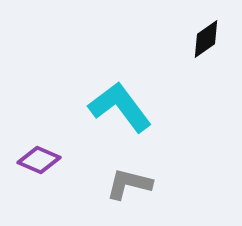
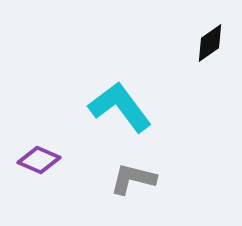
black diamond: moved 4 px right, 4 px down
gray L-shape: moved 4 px right, 5 px up
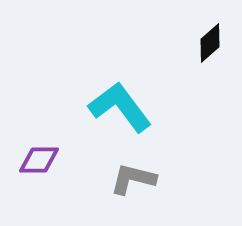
black diamond: rotated 6 degrees counterclockwise
purple diamond: rotated 24 degrees counterclockwise
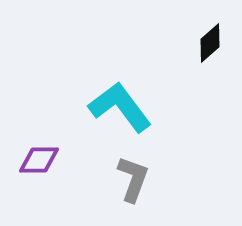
gray L-shape: rotated 96 degrees clockwise
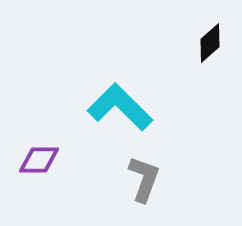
cyan L-shape: rotated 8 degrees counterclockwise
gray L-shape: moved 11 px right
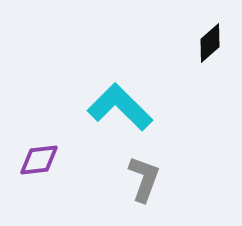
purple diamond: rotated 6 degrees counterclockwise
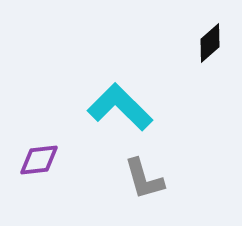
gray L-shape: rotated 144 degrees clockwise
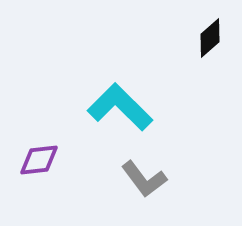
black diamond: moved 5 px up
gray L-shape: rotated 21 degrees counterclockwise
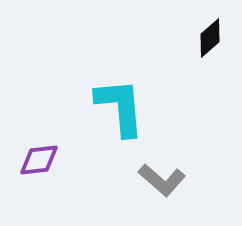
cyan L-shape: rotated 40 degrees clockwise
gray L-shape: moved 18 px right, 1 px down; rotated 12 degrees counterclockwise
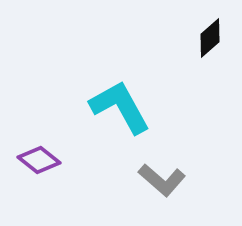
cyan L-shape: rotated 24 degrees counterclockwise
purple diamond: rotated 45 degrees clockwise
